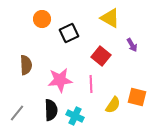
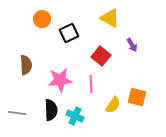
gray line: rotated 60 degrees clockwise
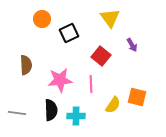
yellow triangle: rotated 25 degrees clockwise
cyan cross: moved 1 px right; rotated 24 degrees counterclockwise
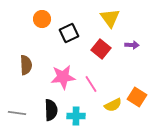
purple arrow: rotated 56 degrees counterclockwise
red square: moved 7 px up
pink star: moved 3 px right, 3 px up
pink line: rotated 30 degrees counterclockwise
orange square: rotated 18 degrees clockwise
yellow semicircle: rotated 30 degrees clockwise
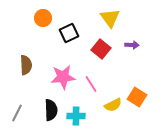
orange circle: moved 1 px right, 1 px up
gray line: rotated 72 degrees counterclockwise
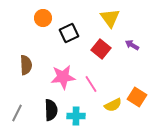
purple arrow: rotated 152 degrees counterclockwise
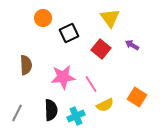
yellow semicircle: moved 8 px left
cyan cross: rotated 24 degrees counterclockwise
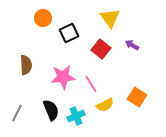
black semicircle: rotated 20 degrees counterclockwise
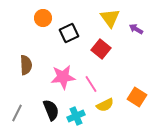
purple arrow: moved 4 px right, 16 px up
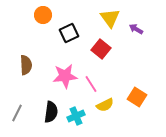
orange circle: moved 3 px up
pink star: moved 2 px right, 1 px up
black semicircle: moved 2 px down; rotated 30 degrees clockwise
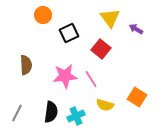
pink line: moved 5 px up
yellow semicircle: rotated 42 degrees clockwise
